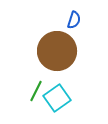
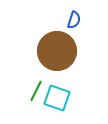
cyan square: rotated 36 degrees counterclockwise
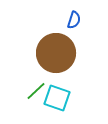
brown circle: moved 1 px left, 2 px down
green line: rotated 20 degrees clockwise
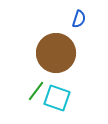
blue semicircle: moved 5 px right, 1 px up
green line: rotated 10 degrees counterclockwise
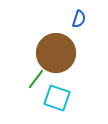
green line: moved 12 px up
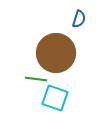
green line: rotated 60 degrees clockwise
cyan square: moved 2 px left
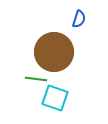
brown circle: moved 2 px left, 1 px up
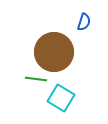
blue semicircle: moved 5 px right, 3 px down
cyan square: moved 6 px right; rotated 12 degrees clockwise
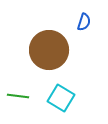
brown circle: moved 5 px left, 2 px up
green line: moved 18 px left, 17 px down
